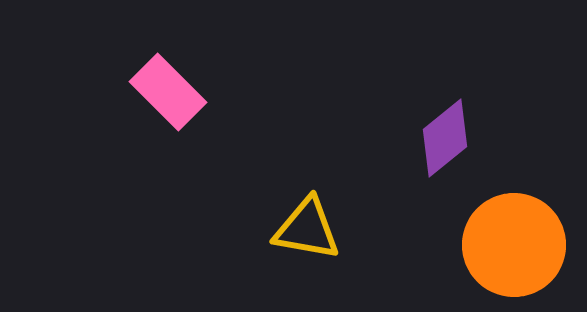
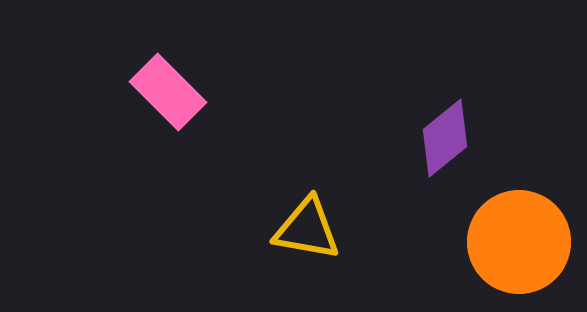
orange circle: moved 5 px right, 3 px up
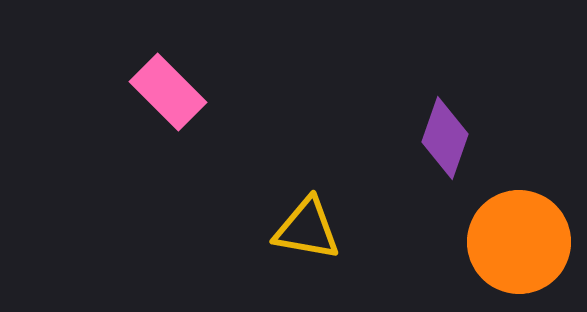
purple diamond: rotated 32 degrees counterclockwise
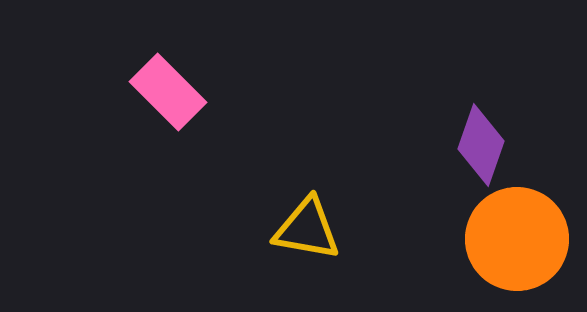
purple diamond: moved 36 px right, 7 px down
orange circle: moved 2 px left, 3 px up
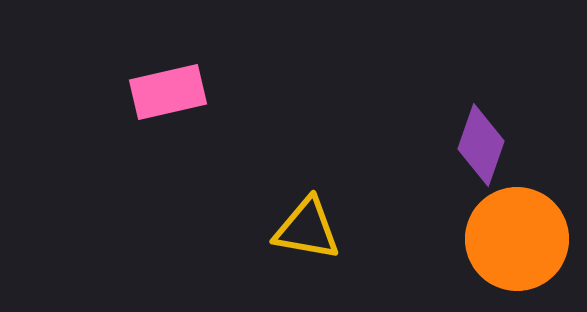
pink rectangle: rotated 58 degrees counterclockwise
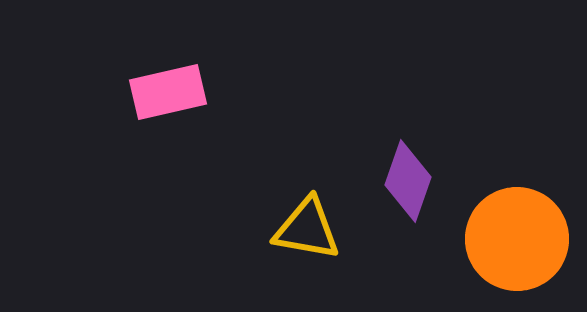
purple diamond: moved 73 px left, 36 px down
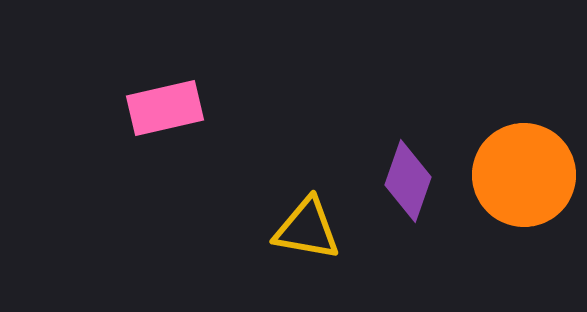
pink rectangle: moved 3 px left, 16 px down
orange circle: moved 7 px right, 64 px up
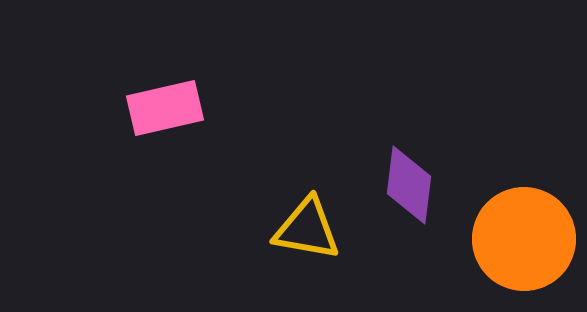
orange circle: moved 64 px down
purple diamond: moved 1 px right, 4 px down; rotated 12 degrees counterclockwise
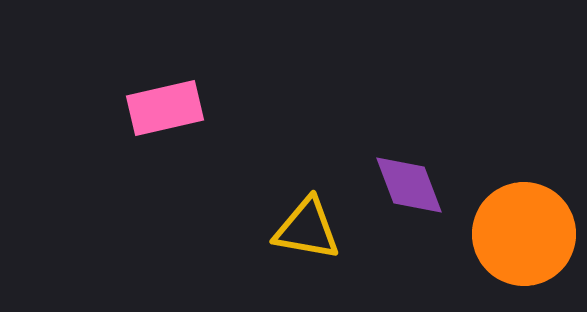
purple diamond: rotated 28 degrees counterclockwise
orange circle: moved 5 px up
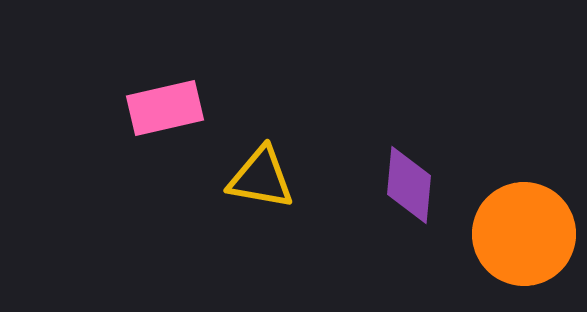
purple diamond: rotated 26 degrees clockwise
yellow triangle: moved 46 px left, 51 px up
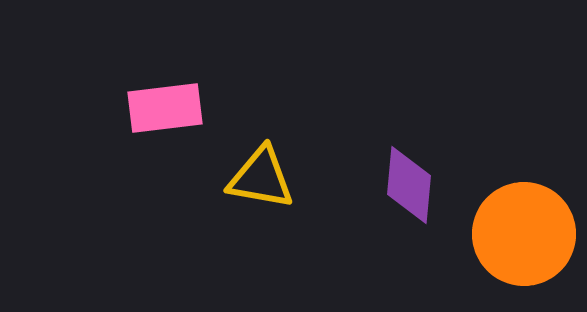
pink rectangle: rotated 6 degrees clockwise
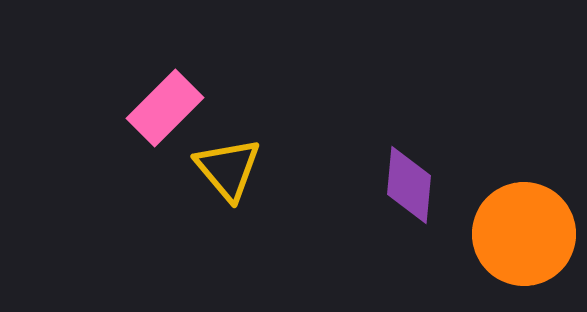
pink rectangle: rotated 38 degrees counterclockwise
yellow triangle: moved 33 px left, 9 px up; rotated 40 degrees clockwise
